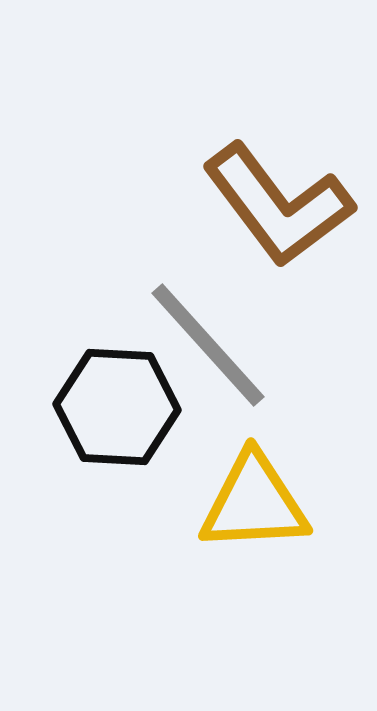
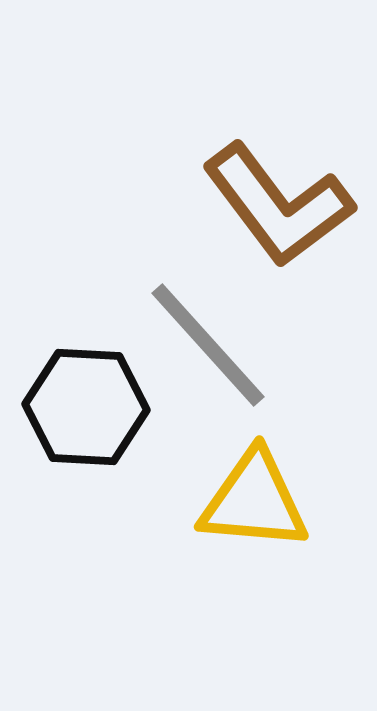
black hexagon: moved 31 px left
yellow triangle: moved 2 px up; rotated 8 degrees clockwise
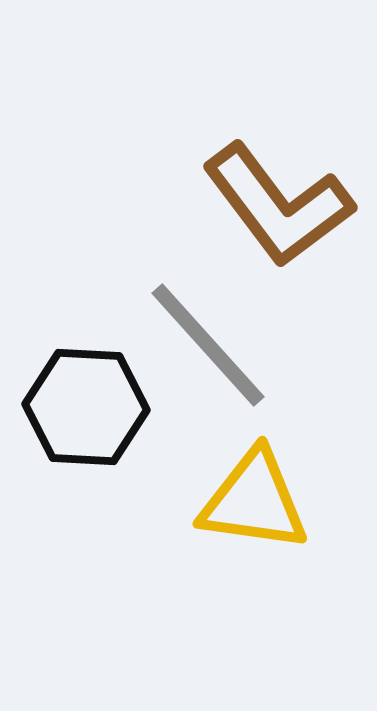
yellow triangle: rotated 3 degrees clockwise
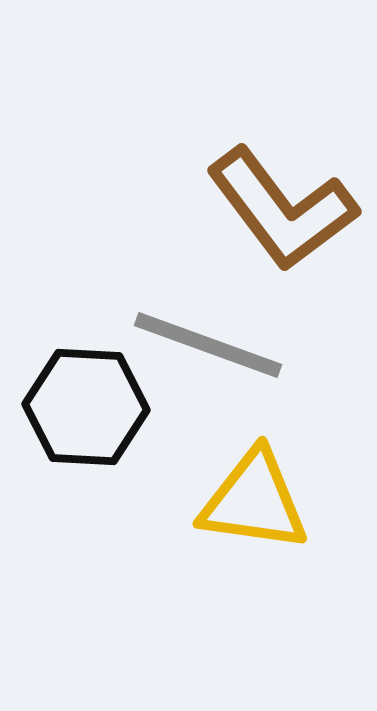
brown L-shape: moved 4 px right, 4 px down
gray line: rotated 28 degrees counterclockwise
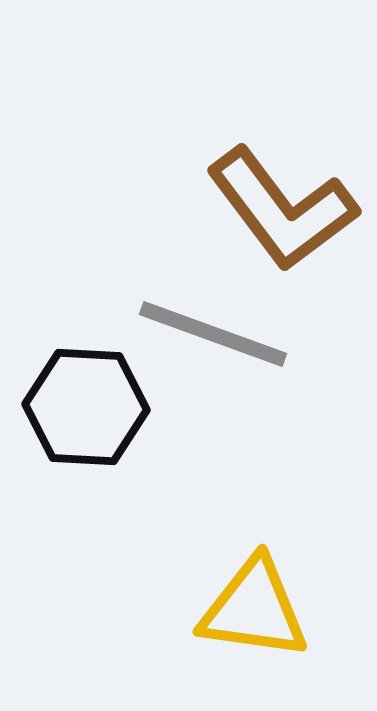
gray line: moved 5 px right, 11 px up
yellow triangle: moved 108 px down
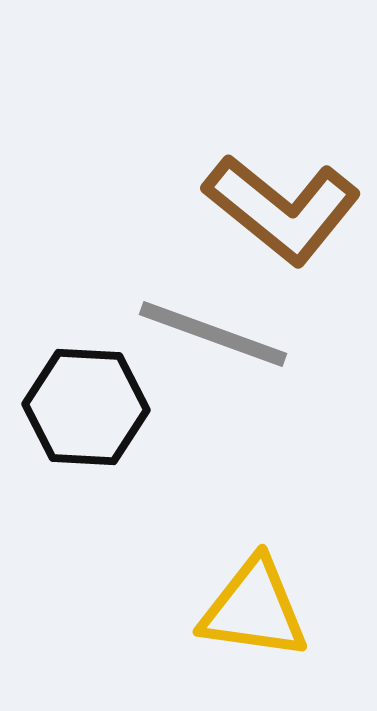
brown L-shape: rotated 14 degrees counterclockwise
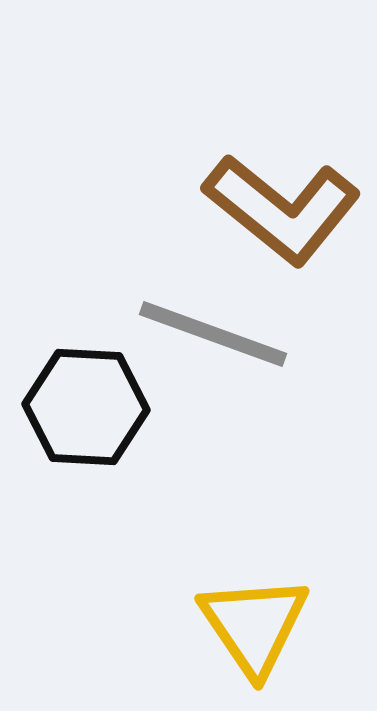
yellow triangle: moved 16 px down; rotated 48 degrees clockwise
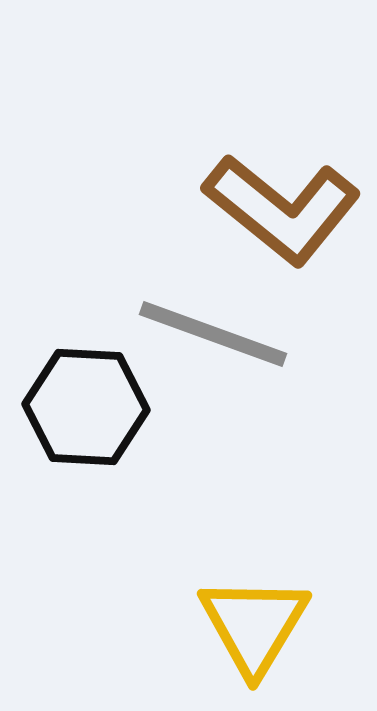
yellow triangle: rotated 5 degrees clockwise
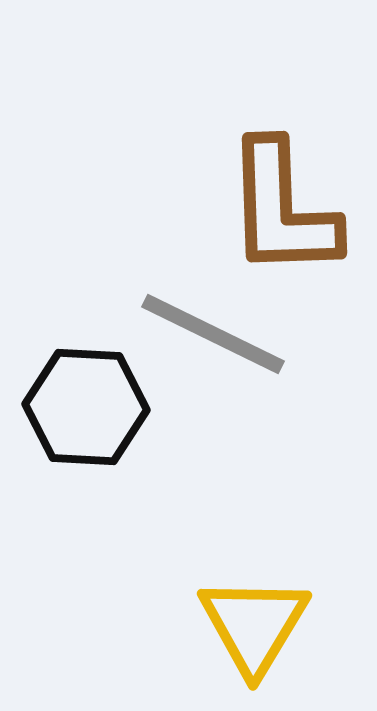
brown L-shape: rotated 49 degrees clockwise
gray line: rotated 6 degrees clockwise
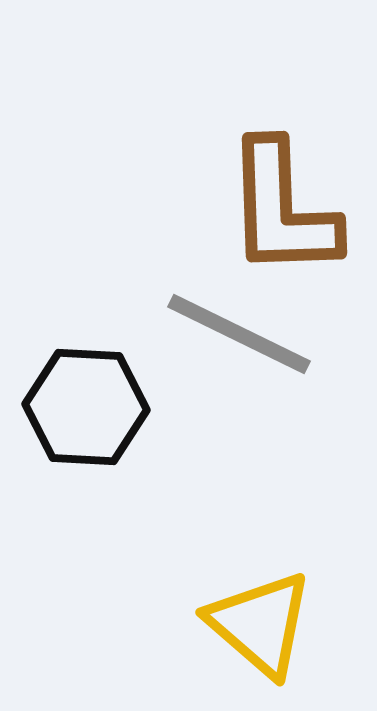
gray line: moved 26 px right
yellow triangle: moved 6 px right, 1 px up; rotated 20 degrees counterclockwise
